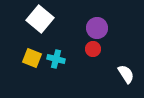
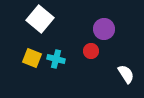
purple circle: moved 7 px right, 1 px down
red circle: moved 2 px left, 2 px down
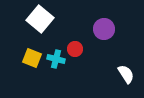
red circle: moved 16 px left, 2 px up
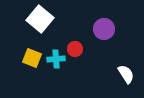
cyan cross: rotated 18 degrees counterclockwise
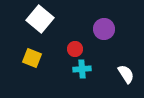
cyan cross: moved 26 px right, 10 px down
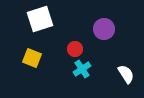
white square: rotated 32 degrees clockwise
cyan cross: rotated 30 degrees counterclockwise
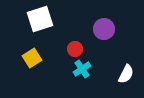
yellow square: rotated 36 degrees clockwise
white semicircle: rotated 60 degrees clockwise
